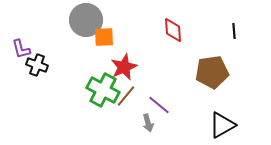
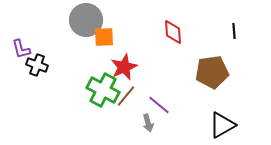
red diamond: moved 2 px down
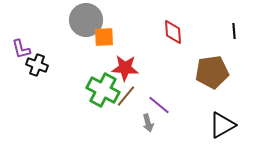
red star: moved 1 px right, 1 px down; rotated 28 degrees clockwise
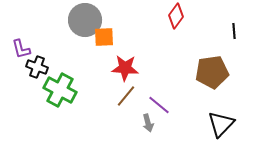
gray circle: moved 1 px left
red diamond: moved 3 px right, 16 px up; rotated 40 degrees clockwise
black cross: moved 2 px down
green cross: moved 43 px left
black triangle: moved 1 px left, 1 px up; rotated 16 degrees counterclockwise
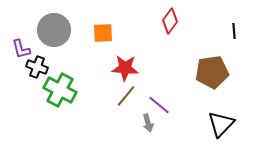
red diamond: moved 6 px left, 5 px down
gray circle: moved 31 px left, 10 px down
orange square: moved 1 px left, 4 px up
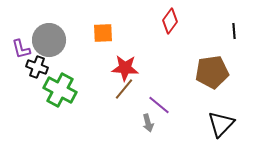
gray circle: moved 5 px left, 10 px down
brown line: moved 2 px left, 7 px up
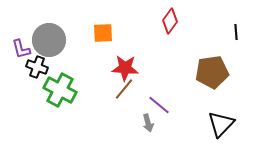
black line: moved 2 px right, 1 px down
